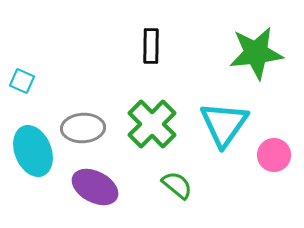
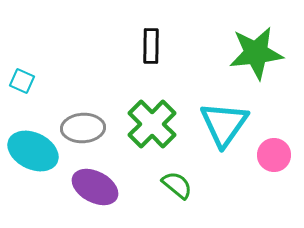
cyan ellipse: rotated 42 degrees counterclockwise
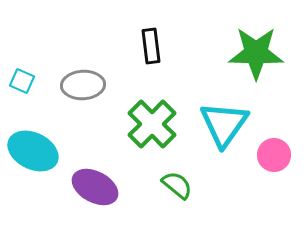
black rectangle: rotated 8 degrees counterclockwise
green star: rotated 8 degrees clockwise
gray ellipse: moved 43 px up
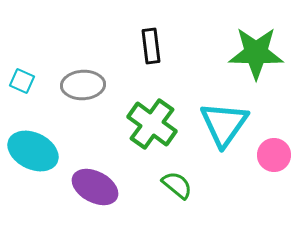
green cross: rotated 9 degrees counterclockwise
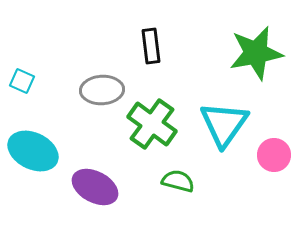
green star: rotated 12 degrees counterclockwise
gray ellipse: moved 19 px right, 5 px down
green semicircle: moved 1 px right, 4 px up; rotated 24 degrees counterclockwise
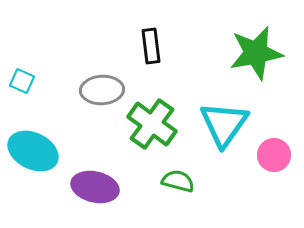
purple ellipse: rotated 15 degrees counterclockwise
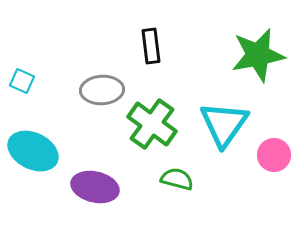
green star: moved 2 px right, 2 px down
green semicircle: moved 1 px left, 2 px up
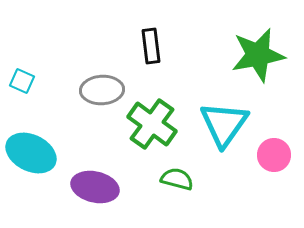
cyan ellipse: moved 2 px left, 2 px down
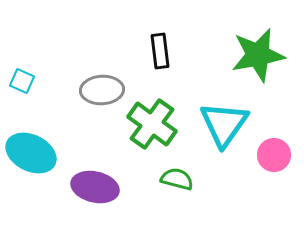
black rectangle: moved 9 px right, 5 px down
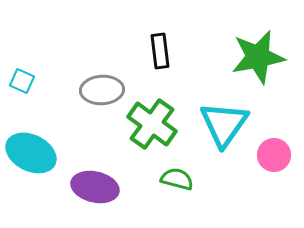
green star: moved 2 px down
